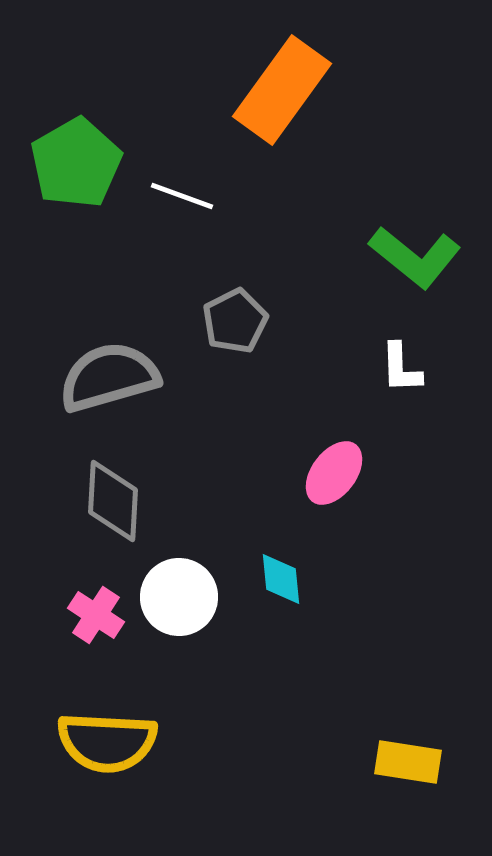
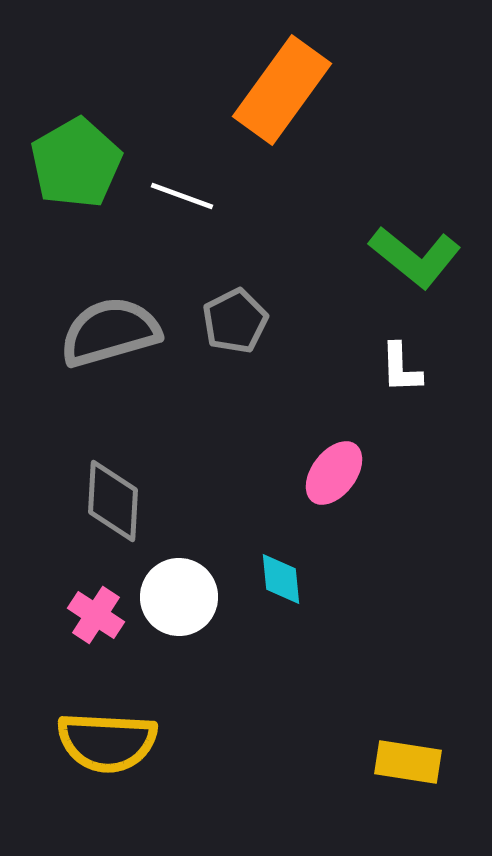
gray semicircle: moved 1 px right, 45 px up
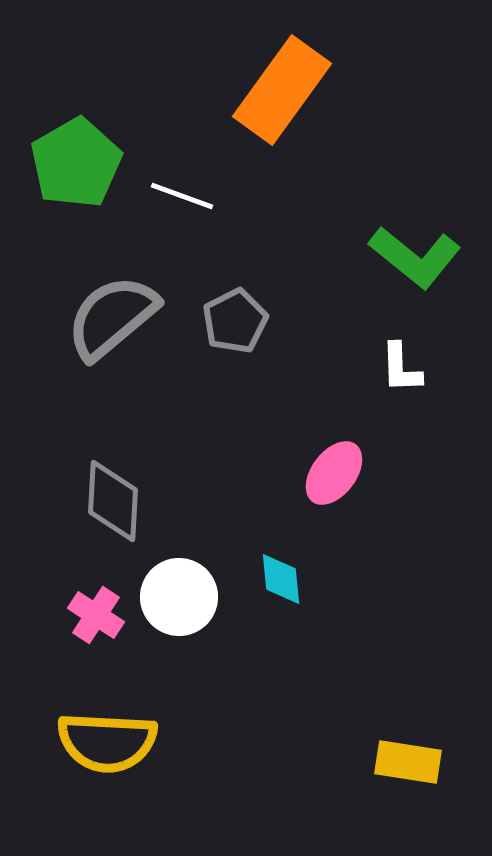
gray semicircle: moved 2 px right, 15 px up; rotated 24 degrees counterclockwise
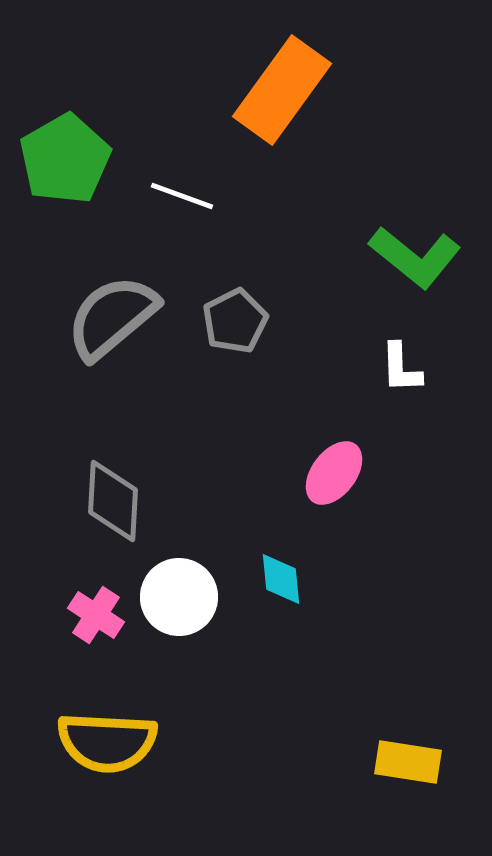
green pentagon: moved 11 px left, 4 px up
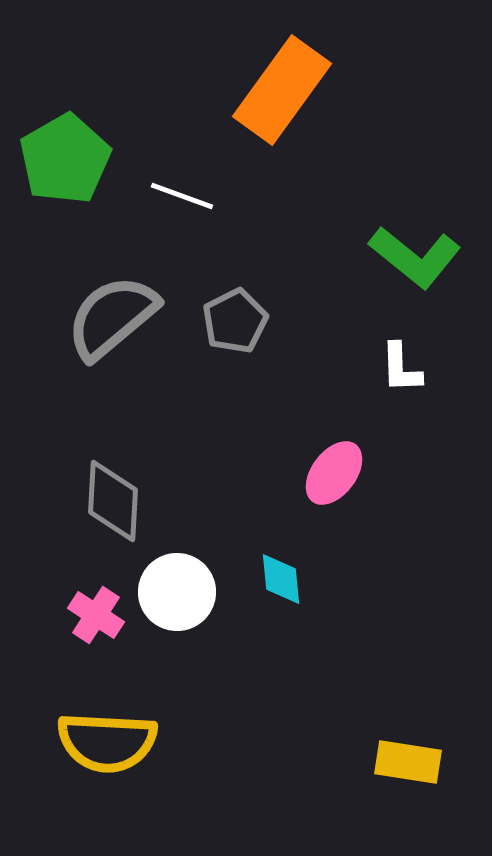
white circle: moved 2 px left, 5 px up
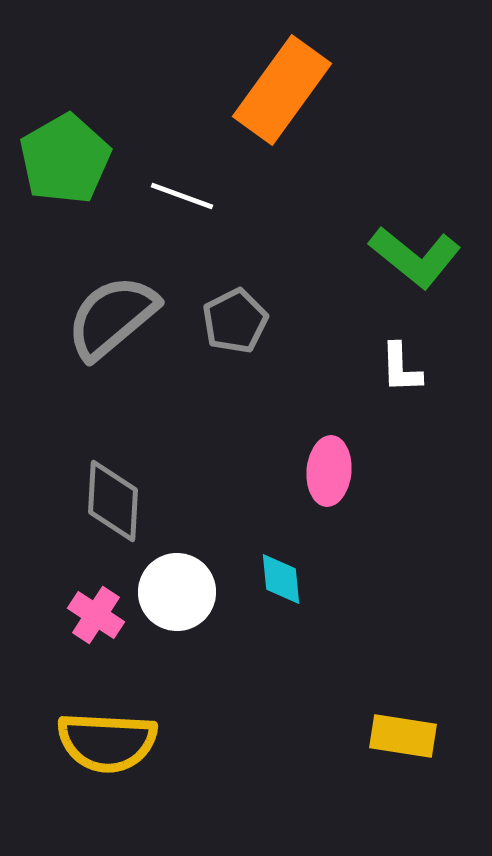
pink ellipse: moved 5 px left, 2 px up; rotated 32 degrees counterclockwise
yellow rectangle: moved 5 px left, 26 px up
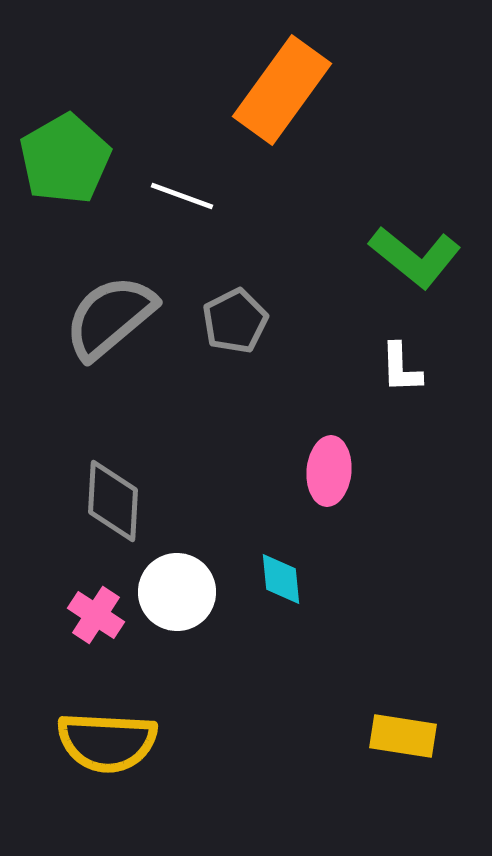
gray semicircle: moved 2 px left
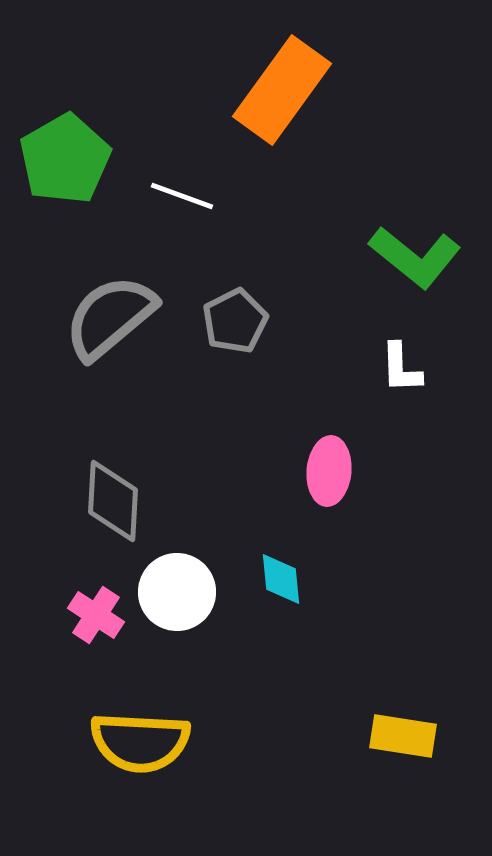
yellow semicircle: moved 33 px right
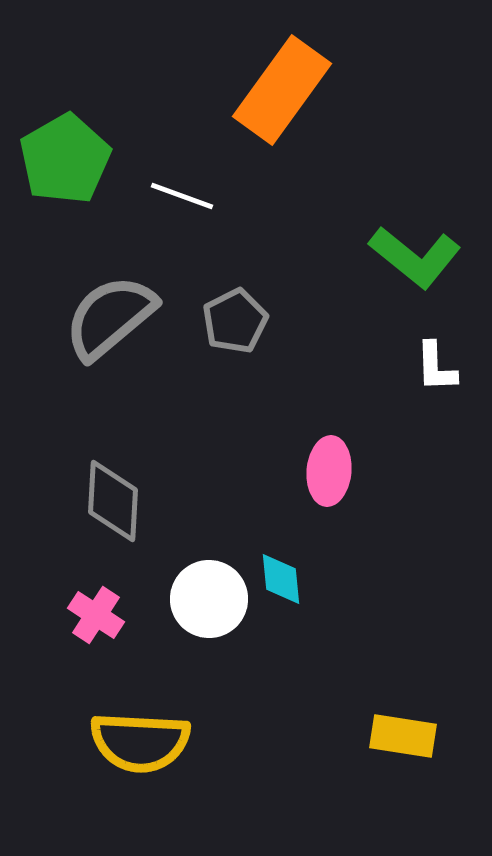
white L-shape: moved 35 px right, 1 px up
white circle: moved 32 px right, 7 px down
